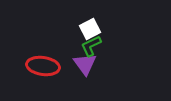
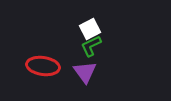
purple triangle: moved 8 px down
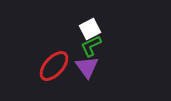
red ellipse: moved 11 px right; rotated 56 degrees counterclockwise
purple triangle: moved 2 px right, 5 px up
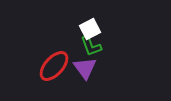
green L-shape: rotated 85 degrees counterclockwise
purple triangle: moved 2 px left, 1 px down
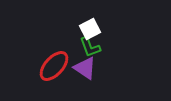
green L-shape: moved 1 px left, 1 px down
purple triangle: rotated 20 degrees counterclockwise
